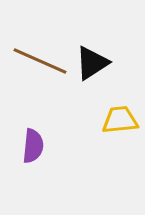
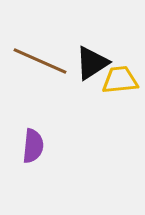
yellow trapezoid: moved 40 px up
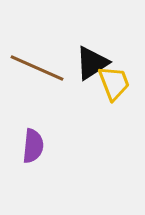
brown line: moved 3 px left, 7 px down
yellow trapezoid: moved 6 px left, 3 px down; rotated 75 degrees clockwise
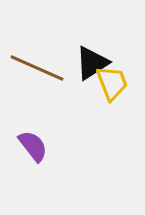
yellow trapezoid: moved 2 px left
purple semicircle: rotated 44 degrees counterclockwise
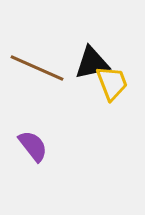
black triangle: rotated 21 degrees clockwise
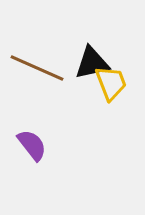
yellow trapezoid: moved 1 px left
purple semicircle: moved 1 px left, 1 px up
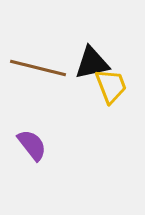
brown line: moved 1 px right; rotated 10 degrees counterclockwise
yellow trapezoid: moved 3 px down
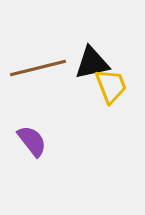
brown line: rotated 28 degrees counterclockwise
purple semicircle: moved 4 px up
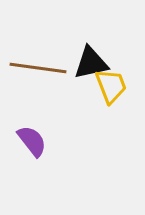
black triangle: moved 1 px left
brown line: rotated 22 degrees clockwise
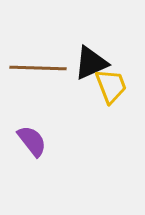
black triangle: rotated 12 degrees counterclockwise
brown line: rotated 6 degrees counterclockwise
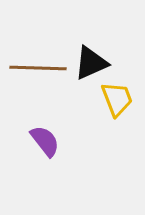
yellow trapezoid: moved 6 px right, 13 px down
purple semicircle: moved 13 px right
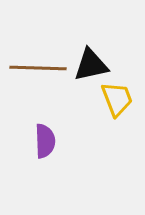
black triangle: moved 2 px down; rotated 12 degrees clockwise
purple semicircle: rotated 36 degrees clockwise
